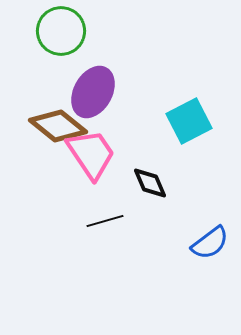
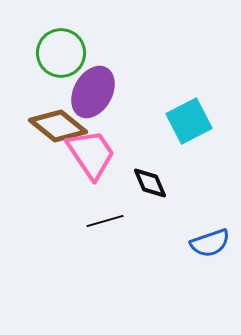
green circle: moved 22 px down
blue semicircle: rotated 18 degrees clockwise
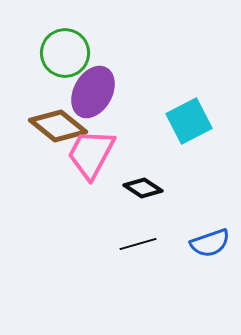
green circle: moved 4 px right
pink trapezoid: rotated 118 degrees counterclockwise
black diamond: moved 7 px left, 5 px down; rotated 33 degrees counterclockwise
black line: moved 33 px right, 23 px down
